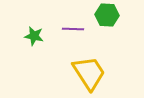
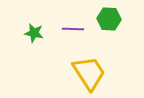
green hexagon: moved 2 px right, 4 px down
green star: moved 3 px up
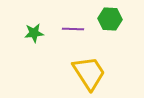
green hexagon: moved 1 px right
green star: rotated 18 degrees counterclockwise
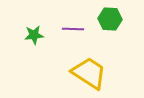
green star: moved 2 px down
yellow trapezoid: rotated 24 degrees counterclockwise
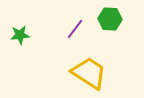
purple line: moved 2 px right; rotated 55 degrees counterclockwise
green star: moved 14 px left
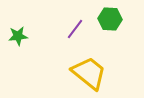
green star: moved 2 px left, 1 px down
yellow trapezoid: rotated 6 degrees clockwise
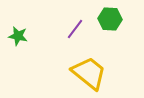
green star: rotated 18 degrees clockwise
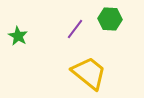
green star: rotated 18 degrees clockwise
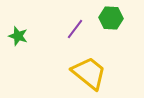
green hexagon: moved 1 px right, 1 px up
green star: rotated 12 degrees counterclockwise
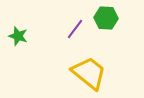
green hexagon: moved 5 px left
